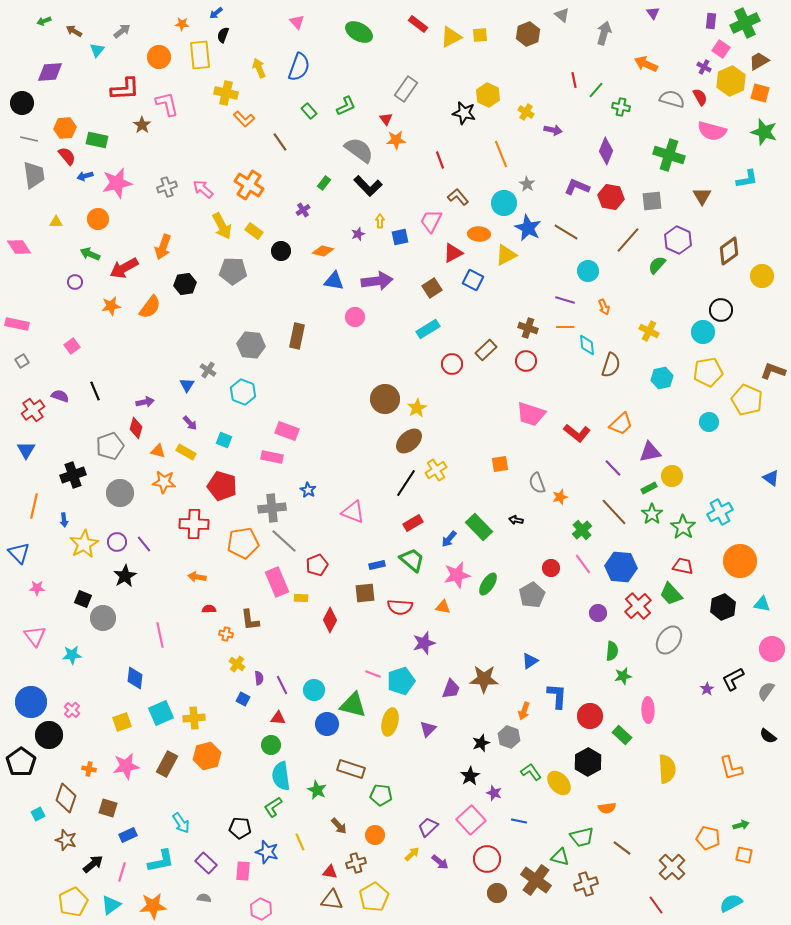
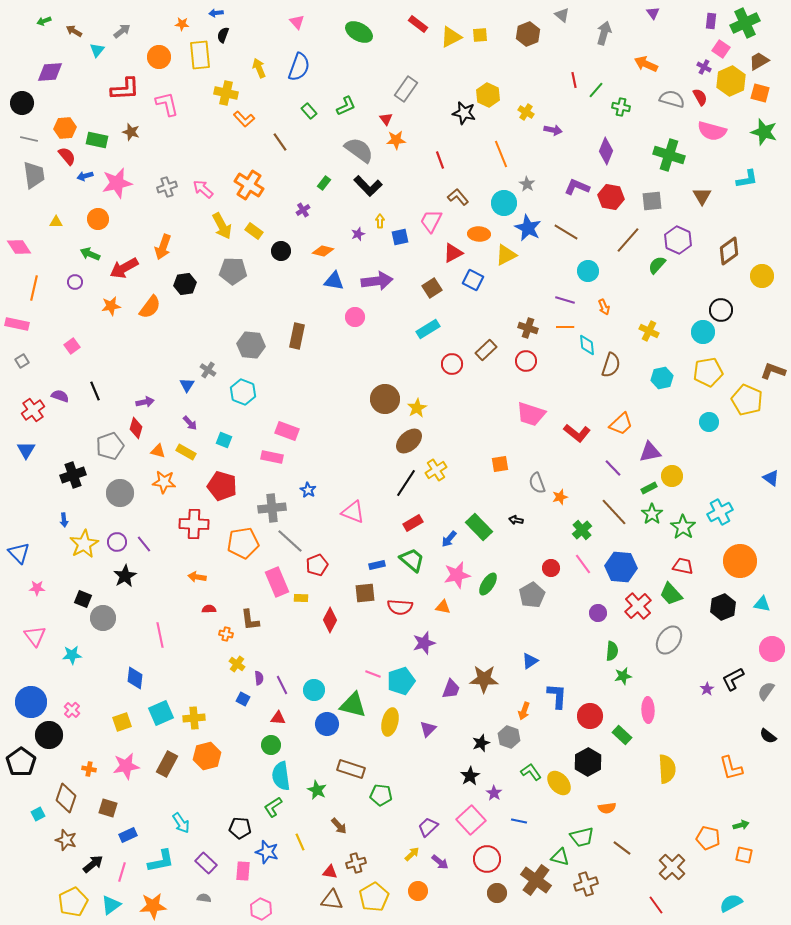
blue arrow at (216, 13): rotated 32 degrees clockwise
brown star at (142, 125): moved 11 px left, 7 px down; rotated 18 degrees counterclockwise
orange line at (34, 506): moved 218 px up
gray line at (284, 541): moved 6 px right
purple star at (494, 793): rotated 14 degrees clockwise
orange circle at (375, 835): moved 43 px right, 56 px down
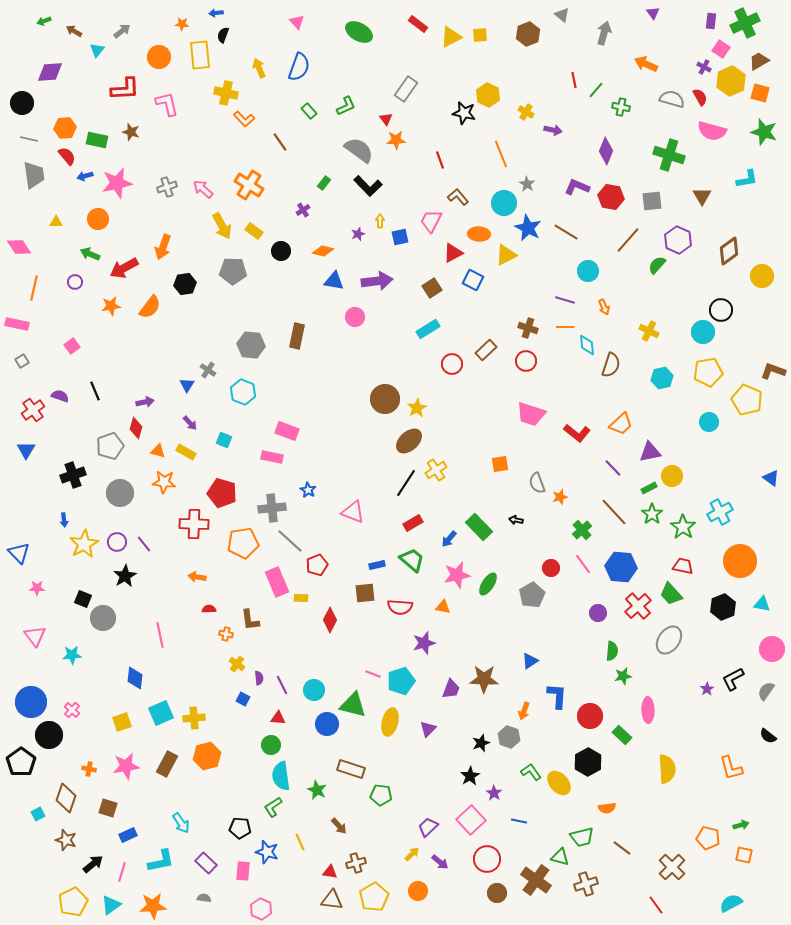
red pentagon at (222, 486): moved 7 px down
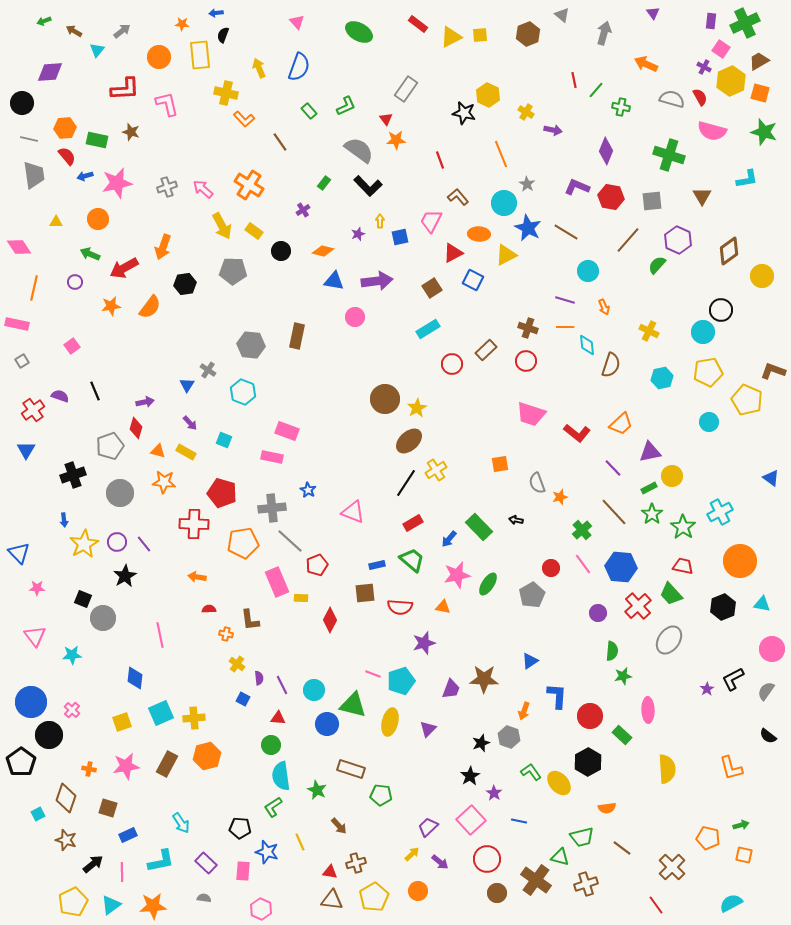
pink line at (122, 872): rotated 18 degrees counterclockwise
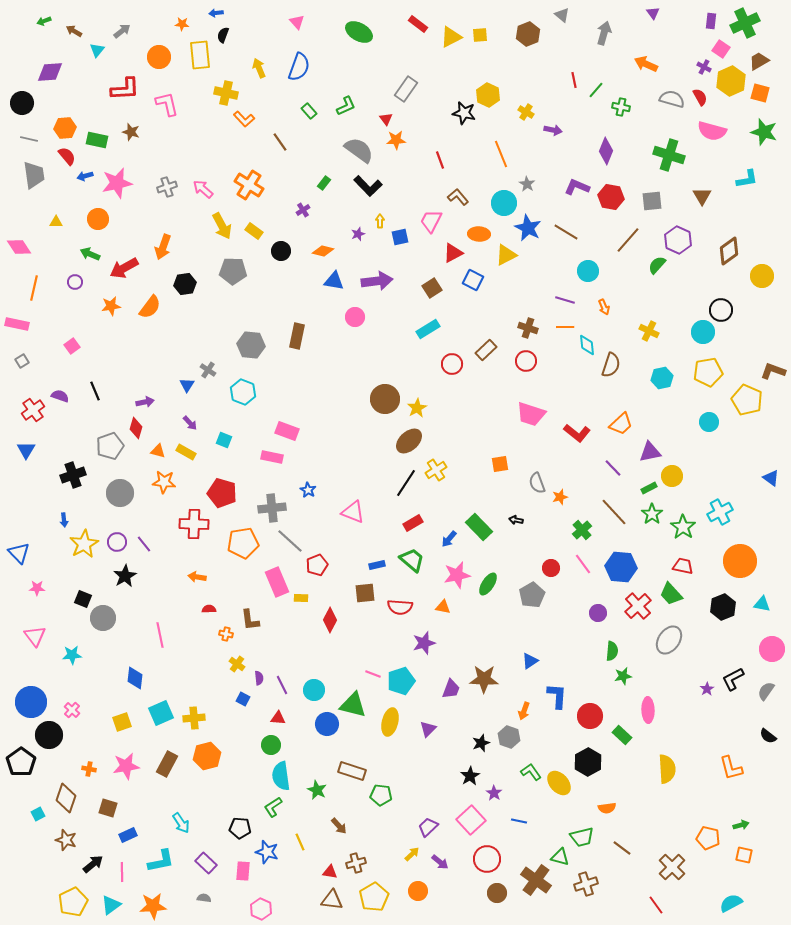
brown rectangle at (351, 769): moved 1 px right, 2 px down
